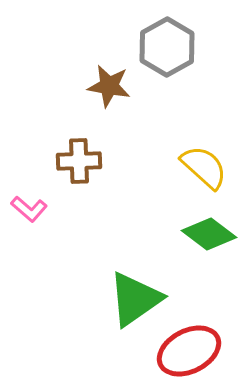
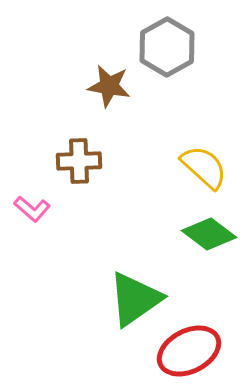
pink L-shape: moved 3 px right
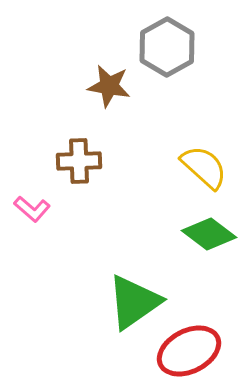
green triangle: moved 1 px left, 3 px down
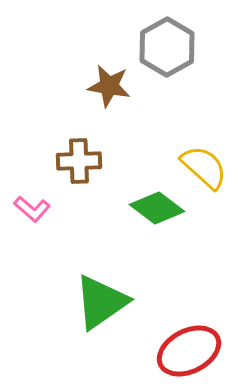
green diamond: moved 52 px left, 26 px up
green triangle: moved 33 px left
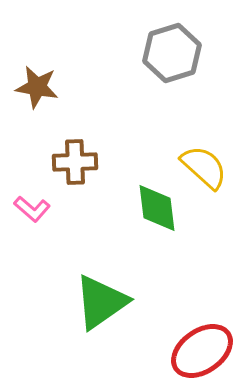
gray hexagon: moved 5 px right, 6 px down; rotated 12 degrees clockwise
brown star: moved 72 px left, 1 px down
brown cross: moved 4 px left, 1 px down
green diamond: rotated 46 degrees clockwise
red ellipse: moved 13 px right; rotated 8 degrees counterclockwise
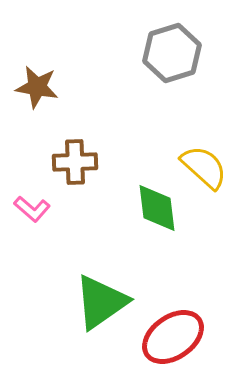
red ellipse: moved 29 px left, 14 px up
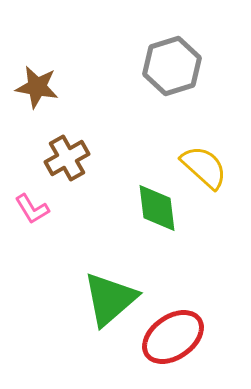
gray hexagon: moved 13 px down
brown cross: moved 8 px left, 4 px up; rotated 27 degrees counterclockwise
pink L-shape: rotated 18 degrees clockwise
green triangle: moved 9 px right, 3 px up; rotated 6 degrees counterclockwise
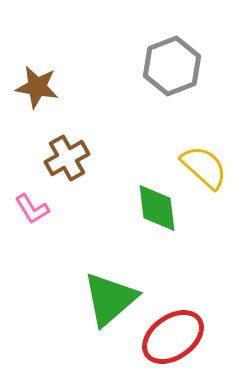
gray hexagon: rotated 4 degrees counterclockwise
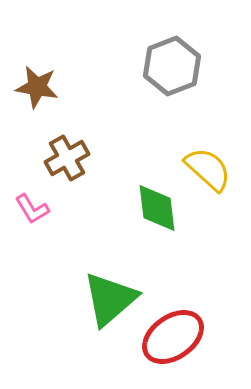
yellow semicircle: moved 4 px right, 2 px down
